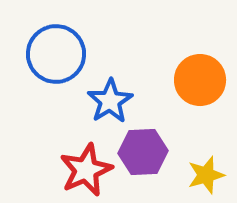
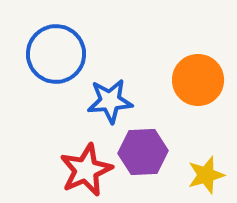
orange circle: moved 2 px left
blue star: rotated 27 degrees clockwise
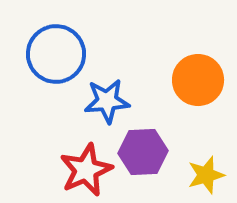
blue star: moved 3 px left
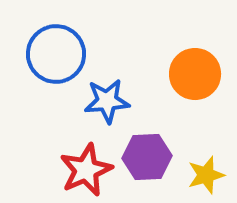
orange circle: moved 3 px left, 6 px up
purple hexagon: moved 4 px right, 5 px down
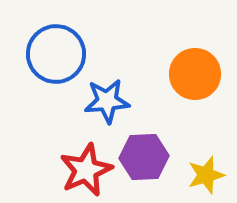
purple hexagon: moved 3 px left
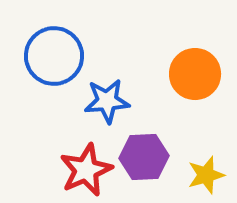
blue circle: moved 2 px left, 2 px down
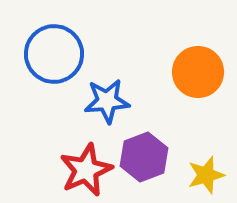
blue circle: moved 2 px up
orange circle: moved 3 px right, 2 px up
purple hexagon: rotated 18 degrees counterclockwise
